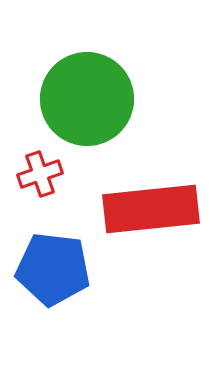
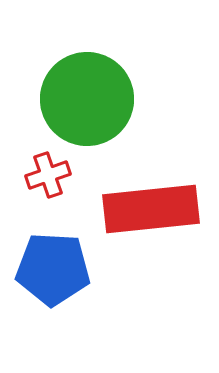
red cross: moved 8 px right, 1 px down
blue pentagon: rotated 4 degrees counterclockwise
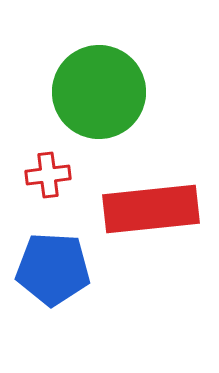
green circle: moved 12 px right, 7 px up
red cross: rotated 12 degrees clockwise
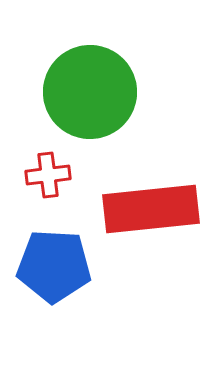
green circle: moved 9 px left
blue pentagon: moved 1 px right, 3 px up
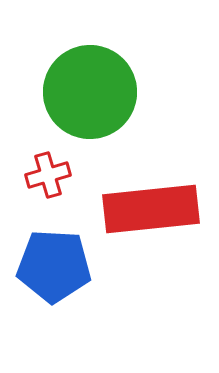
red cross: rotated 9 degrees counterclockwise
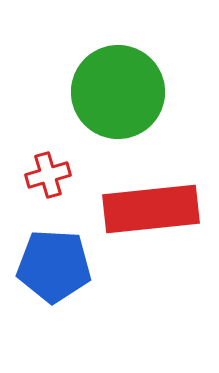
green circle: moved 28 px right
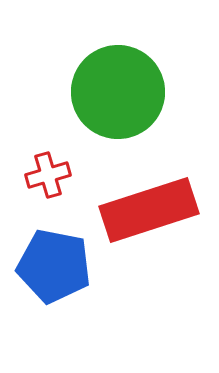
red rectangle: moved 2 px left, 1 px down; rotated 12 degrees counterclockwise
blue pentagon: rotated 8 degrees clockwise
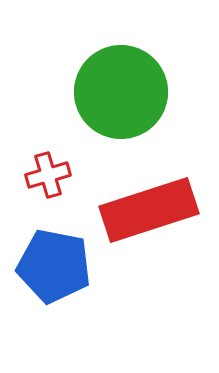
green circle: moved 3 px right
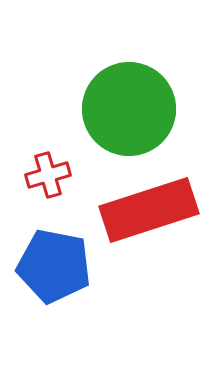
green circle: moved 8 px right, 17 px down
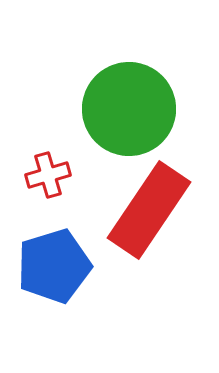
red rectangle: rotated 38 degrees counterclockwise
blue pentagon: rotated 28 degrees counterclockwise
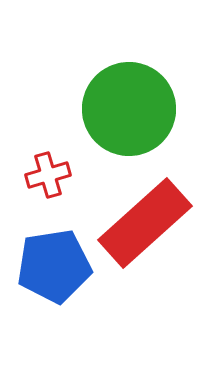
red rectangle: moved 4 px left, 13 px down; rotated 14 degrees clockwise
blue pentagon: rotated 8 degrees clockwise
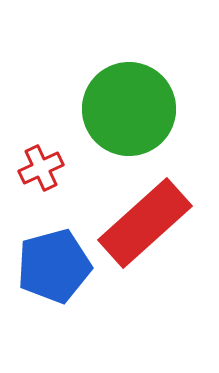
red cross: moved 7 px left, 7 px up; rotated 9 degrees counterclockwise
blue pentagon: rotated 6 degrees counterclockwise
